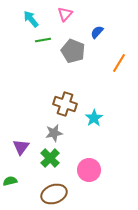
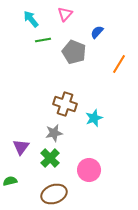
gray pentagon: moved 1 px right, 1 px down
orange line: moved 1 px down
cyan star: rotated 12 degrees clockwise
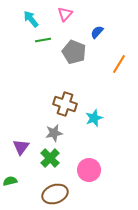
brown ellipse: moved 1 px right
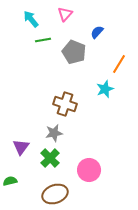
cyan star: moved 11 px right, 29 px up
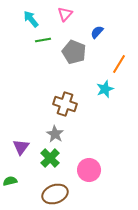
gray star: moved 1 px right, 1 px down; rotated 30 degrees counterclockwise
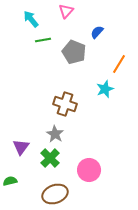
pink triangle: moved 1 px right, 3 px up
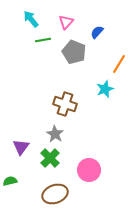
pink triangle: moved 11 px down
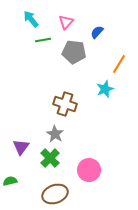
gray pentagon: rotated 15 degrees counterclockwise
